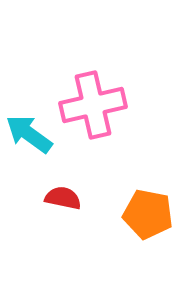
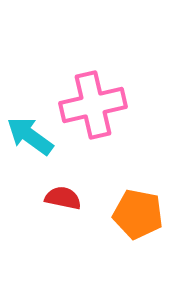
cyan arrow: moved 1 px right, 2 px down
orange pentagon: moved 10 px left
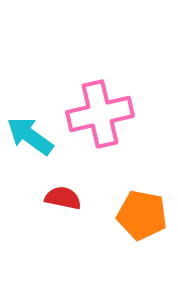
pink cross: moved 7 px right, 9 px down
orange pentagon: moved 4 px right, 1 px down
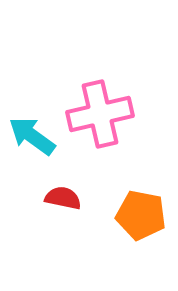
cyan arrow: moved 2 px right
orange pentagon: moved 1 px left
